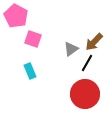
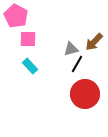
pink square: moved 5 px left; rotated 18 degrees counterclockwise
gray triangle: rotated 21 degrees clockwise
black line: moved 10 px left, 1 px down
cyan rectangle: moved 5 px up; rotated 21 degrees counterclockwise
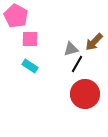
pink square: moved 2 px right
cyan rectangle: rotated 14 degrees counterclockwise
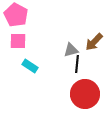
pink pentagon: moved 1 px up
pink square: moved 12 px left, 2 px down
gray triangle: moved 1 px down
black line: rotated 24 degrees counterclockwise
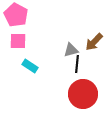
red circle: moved 2 px left
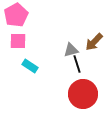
pink pentagon: rotated 15 degrees clockwise
black line: rotated 24 degrees counterclockwise
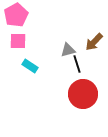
gray triangle: moved 3 px left
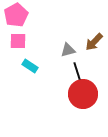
black line: moved 7 px down
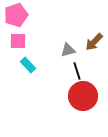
pink pentagon: rotated 10 degrees clockwise
cyan rectangle: moved 2 px left, 1 px up; rotated 14 degrees clockwise
red circle: moved 2 px down
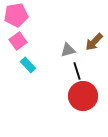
pink pentagon: rotated 10 degrees clockwise
pink square: rotated 36 degrees counterclockwise
